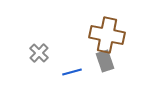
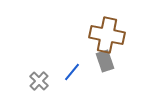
gray cross: moved 28 px down
blue line: rotated 36 degrees counterclockwise
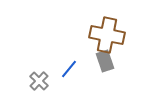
blue line: moved 3 px left, 3 px up
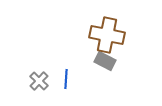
gray rectangle: rotated 45 degrees counterclockwise
blue line: moved 3 px left, 10 px down; rotated 36 degrees counterclockwise
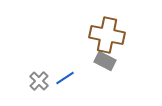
blue line: moved 1 px left, 1 px up; rotated 54 degrees clockwise
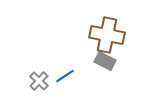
blue line: moved 2 px up
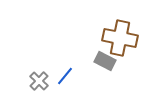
brown cross: moved 13 px right, 3 px down
blue line: rotated 18 degrees counterclockwise
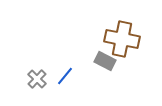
brown cross: moved 2 px right, 1 px down
gray cross: moved 2 px left, 2 px up
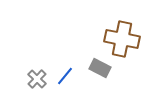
gray rectangle: moved 5 px left, 7 px down
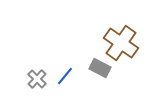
brown cross: moved 1 px left, 4 px down; rotated 24 degrees clockwise
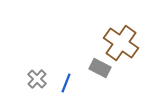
blue line: moved 1 px right, 7 px down; rotated 18 degrees counterclockwise
